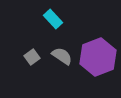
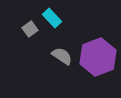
cyan rectangle: moved 1 px left, 1 px up
gray square: moved 2 px left, 28 px up
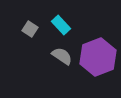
cyan rectangle: moved 9 px right, 7 px down
gray square: rotated 21 degrees counterclockwise
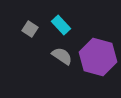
purple hexagon: rotated 24 degrees counterclockwise
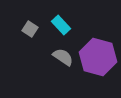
gray semicircle: moved 1 px right, 1 px down
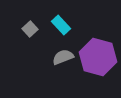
gray square: rotated 14 degrees clockwise
gray semicircle: rotated 55 degrees counterclockwise
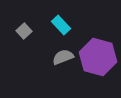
gray square: moved 6 px left, 2 px down
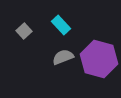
purple hexagon: moved 1 px right, 2 px down
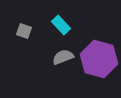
gray square: rotated 28 degrees counterclockwise
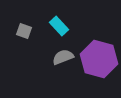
cyan rectangle: moved 2 px left, 1 px down
